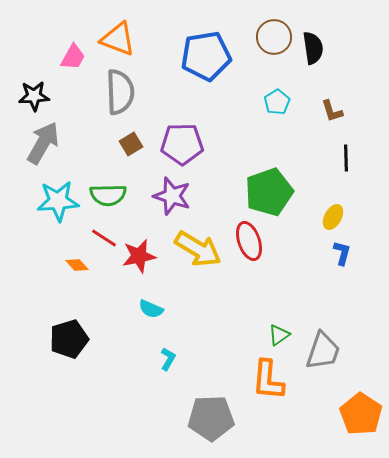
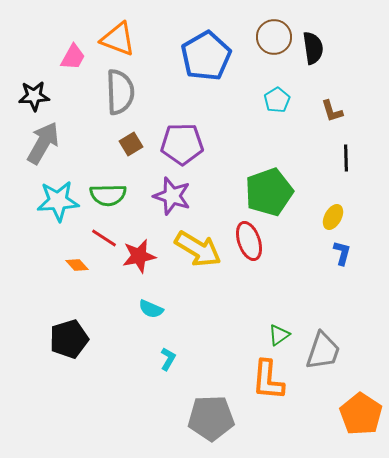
blue pentagon: rotated 21 degrees counterclockwise
cyan pentagon: moved 2 px up
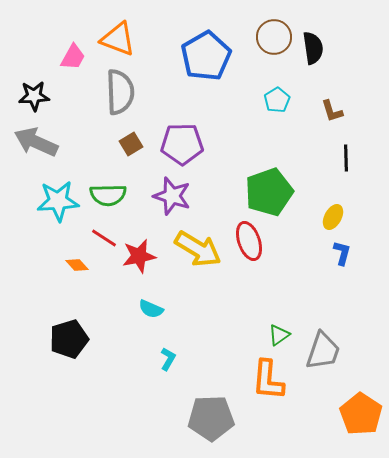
gray arrow: moved 7 px left, 1 px up; rotated 96 degrees counterclockwise
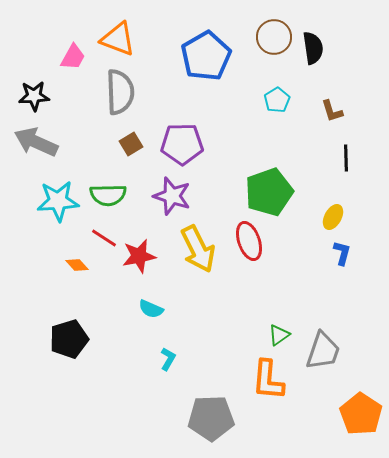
yellow arrow: rotated 33 degrees clockwise
